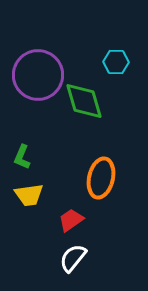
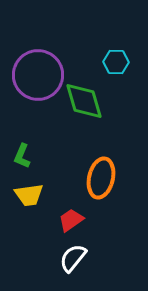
green L-shape: moved 1 px up
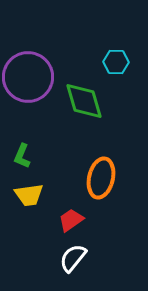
purple circle: moved 10 px left, 2 px down
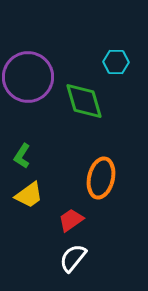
green L-shape: rotated 10 degrees clockwise
yellow trapezoid: rotated 28 degrees counterclockwise
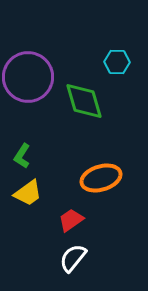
cyan hexagon: moved 1 px right
orange ellipse: rotated 60 degrees clockwise
yellow trapezoid: moved 1 px left, 2 px up
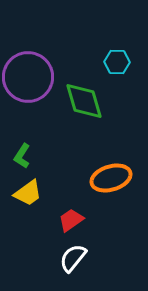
orange ellipse: moved 10 px right
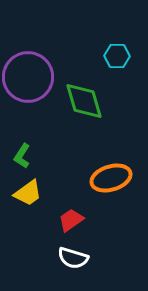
cyan hexagon: moved 6 px up
white semicircle: rotated 112 degrees counterclockwise
